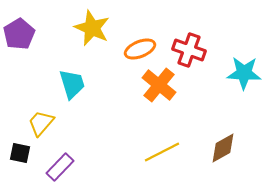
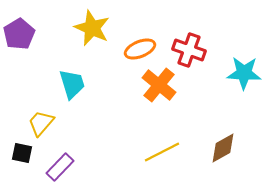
black square: moved 2 px right
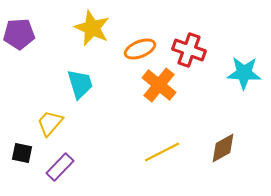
purple pentagon: rotated 28 degrees clockwise
cyan trapezoid: moved 8 px right
yellow trapezoid: moved 9 px right
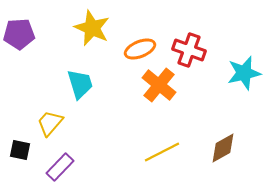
cyan star: rotated 16 degrees counterclockwise
black square: moved 2 px left, 3 px up
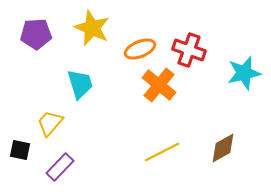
purple pentagon: moved 17 px right
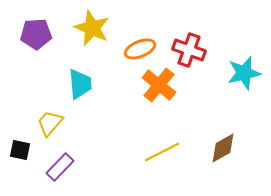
cyan trapezoid: rotated 12 degrees clockwise
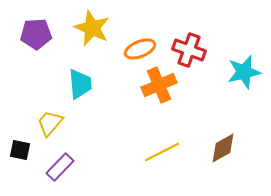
cyan star: moved 1 px up
orange cross: rotated 28 degrees clockwise
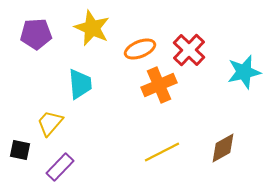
red cross: rotated 24 degrees clockwise
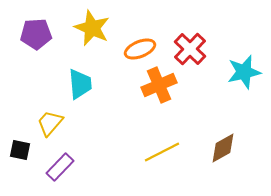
red cross: moved 1 px right, 1 px up
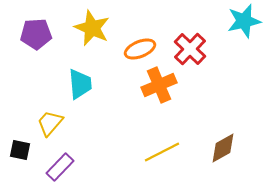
cyan star: moved 51 px up
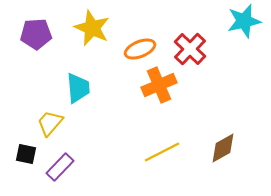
cyan trapezoid: moved 2 px left, 4 px down
black square: moved 6 px right, 4 px down
